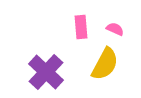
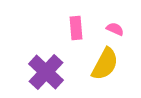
pink rectangle: moved 5 px left, 1 px down
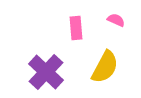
pink semicircle: moved 1 px right, 9 px up
yellow semicircle: moved 3 px down
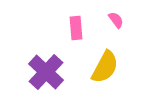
pink semicircle: rotated 30 degrees clockwise
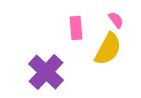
yellow semicircle: moved 3 px right, 18 px up
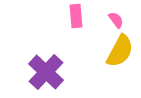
pink rectangle: moved 12 px up
yellow semicircle: moved 12 px right, 2 px down
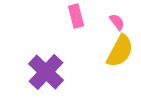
pink rectangle: rotated 10 degrees counterclockwise
pink semicircle: moved 1 px right, 2 px down
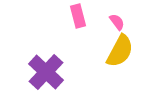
pink rectangle: moved 2 px right
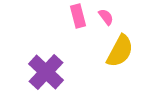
pink semicircle: moved 11 px left, 5 px up
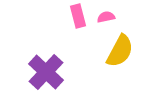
pink semicircle: rotated 66 degrees counterclockwise
